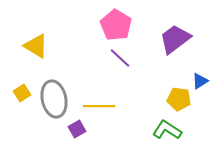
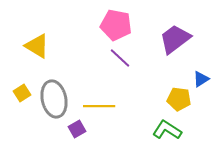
pink pentagon: rotated 20 degrees counterclockwise
yellow triangle: moved 1 px right
blue triangle: moved 1 px right, 2 px up
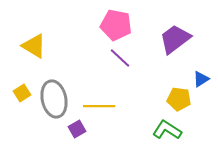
yellow triangle: moved 3 px left
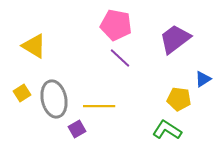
blue triangle: moved 2 px right
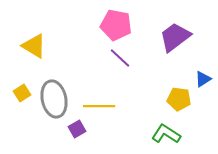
purple trapezoid: moved 2 px up
green L-shape: moved 1 px left, 4 px down
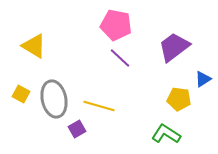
purple trapezoid: moved 1 px left, 10 px down
yellow square: moved 1 px left, 1 px down; rotated 30 degrees counterclockwise
yellow line: rotated 16 degrees clockwise
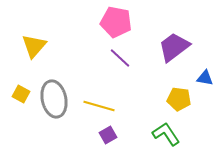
pink pentagon: moved 3 px up
yellow triangle: rotated 40 degrees clockwise
blue triangle: moved 2 px right, 1 px up; rotated 42 degrees clockwise
purple square: moved 31 px right, 6 px down
green L-shape: rotated 24 degrees clockwise
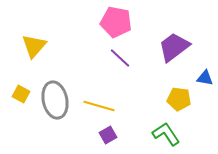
gray ellipse: moved 1 px right, 1 px down
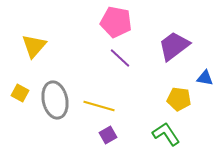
purple trapezoid: moved 1 px up
yellow square: moved 1 px left, 1 px up
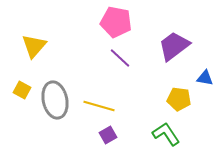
yellow square: moved 2 px right, 3 px up
